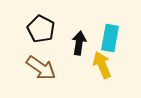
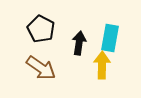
yellow arrow: rotated 24 degrees clockwise
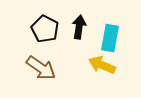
black pentagon: moved 4 px right
black arrow: moved 16 px up
yellow arrow: rotated 68 degrees counterclockwise
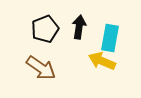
black pentagon: rotated 24 degrees clockwise
yellow arrow: moved 4 px up
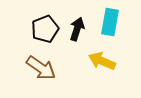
black arrow: moved 2 px left, 2 px down; rotated 10 degrees clockwise
cyan rectangle: moved 16 px up
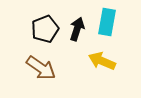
cyan rectangle: moved 3 px left
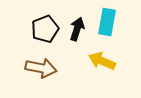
brown arrow: rotated 24 degrees counterclockwise
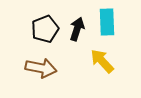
cyan rectangle: rotated 12 degrees counterclockwise
yellow arrow: rotated 24 degrees clockwise
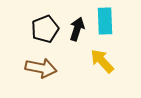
cyan rectangle: moved 2 px left, 1 px up
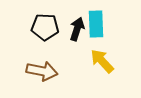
cyan rectangle: moved 9 px left, 3 px down
black pentagon: moved 2 px up; rotated 24 degrees clockwise
brown arrow: moved 1 px right, 3 px down
